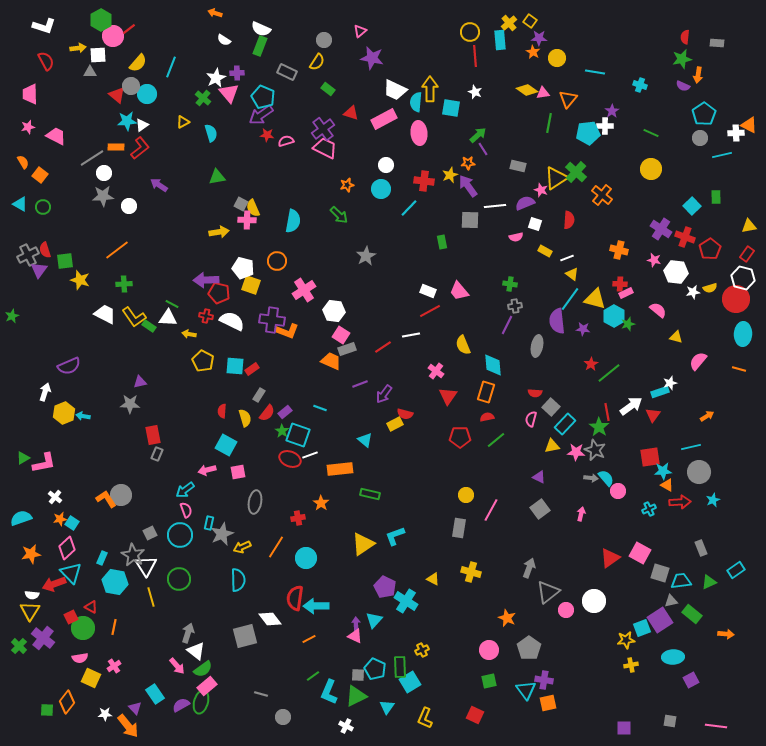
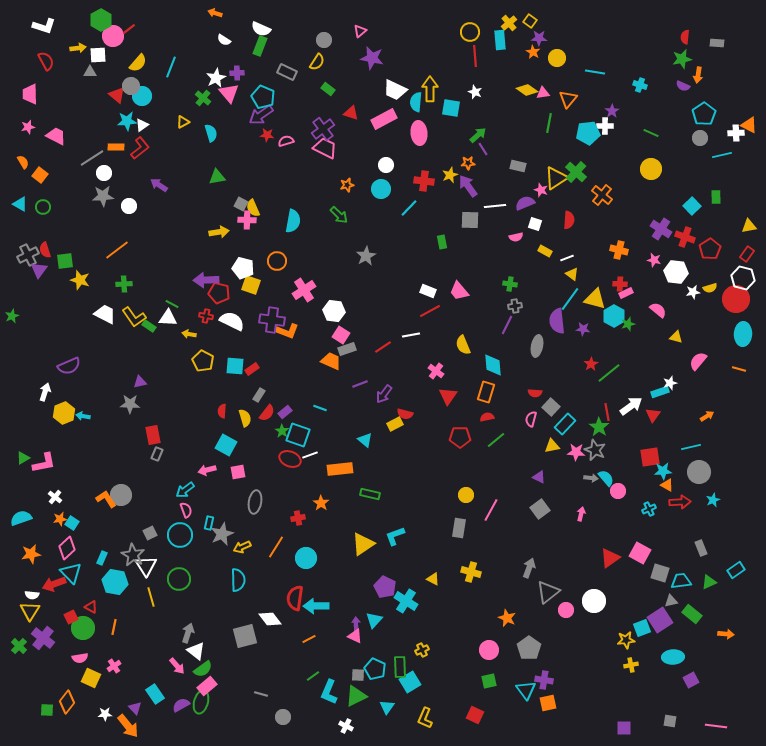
cyan circle at (147, 94): moved 5 px left, 2 px down
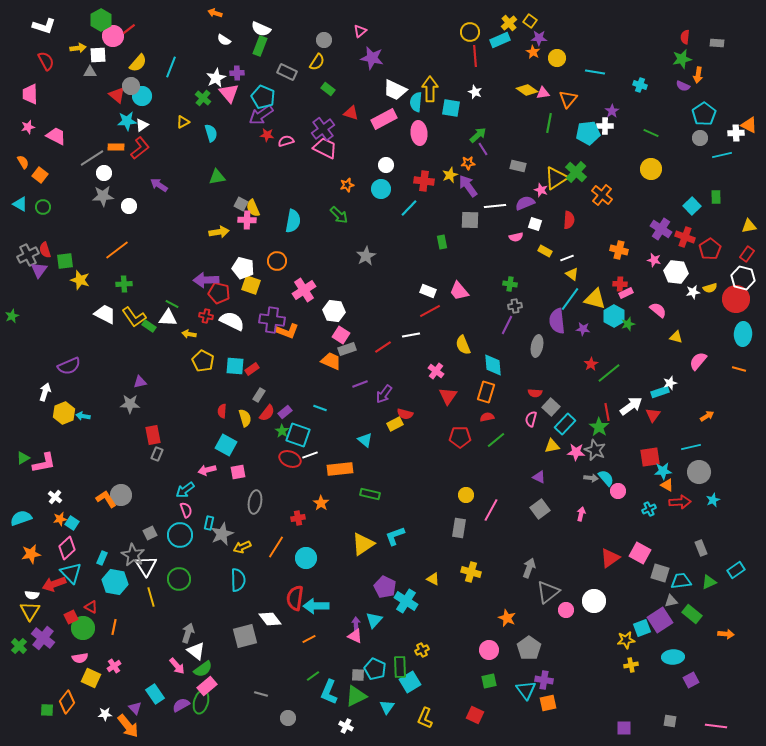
cyan rectangle at (500, 40): rotated 72 degrees clockwise
gray circle at (283, 717): moved 5 px right, 1 px down
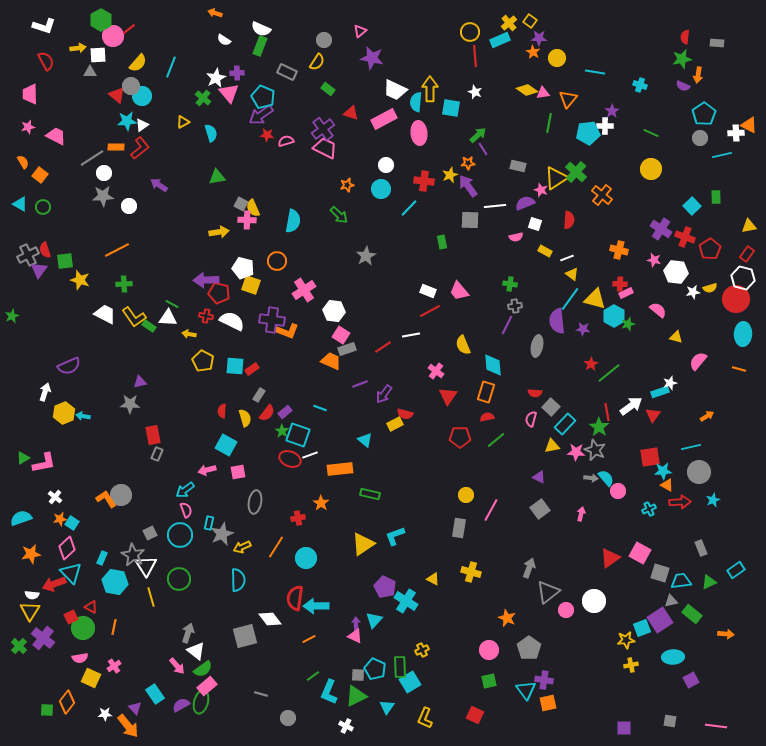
orange line at (117, 250): rotated 10 degrees clockwise
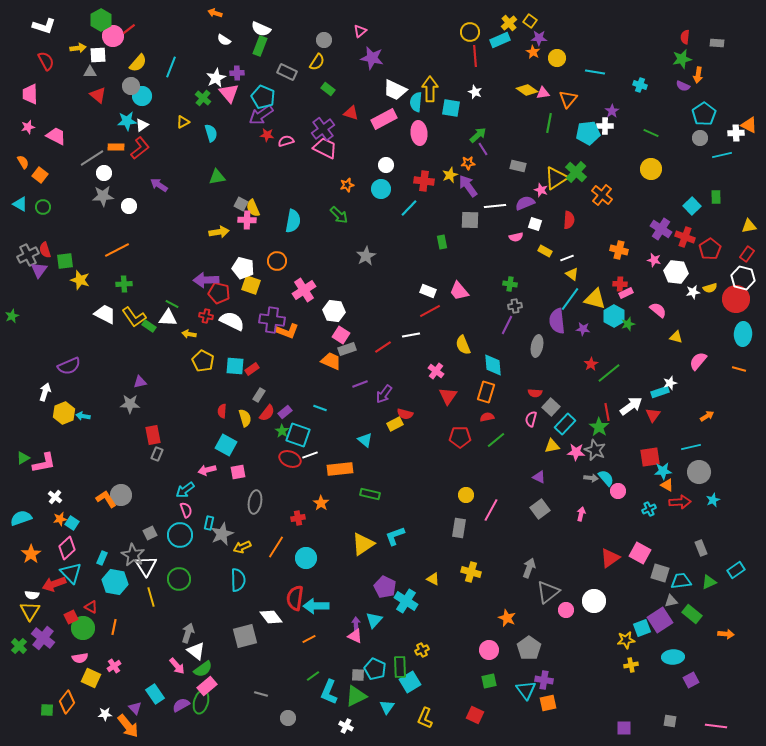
red triangle at (117, 95): moved 19 px left
orange star at (31, 554): rotated 24 degrees counterclockwise
white diamond at (270, 619): moved 1 px right, 2 px up
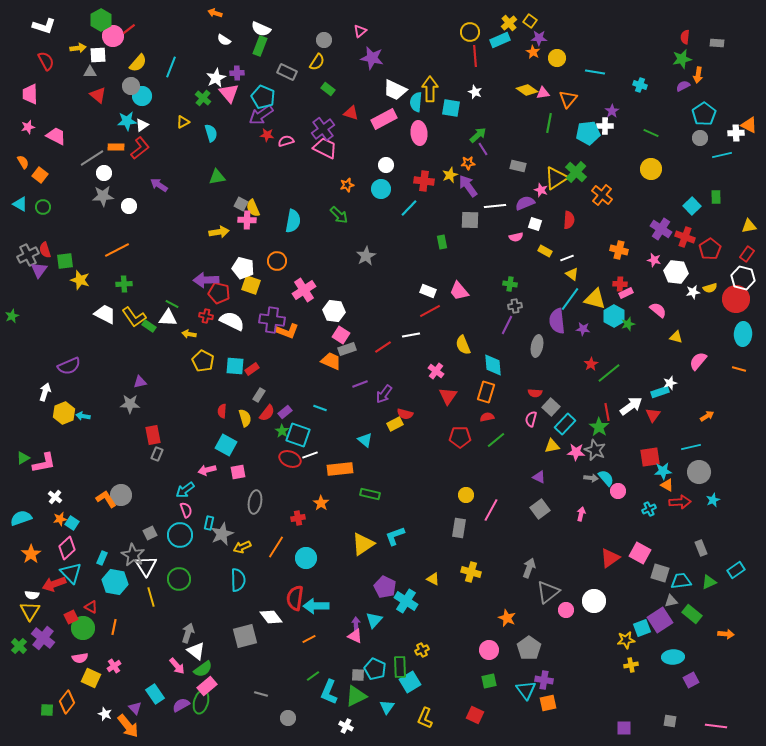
purple semicircle at (683, 86): rotated 128 degrees clockwise
white star at (105, 714): rotated 24 degrees clockwise
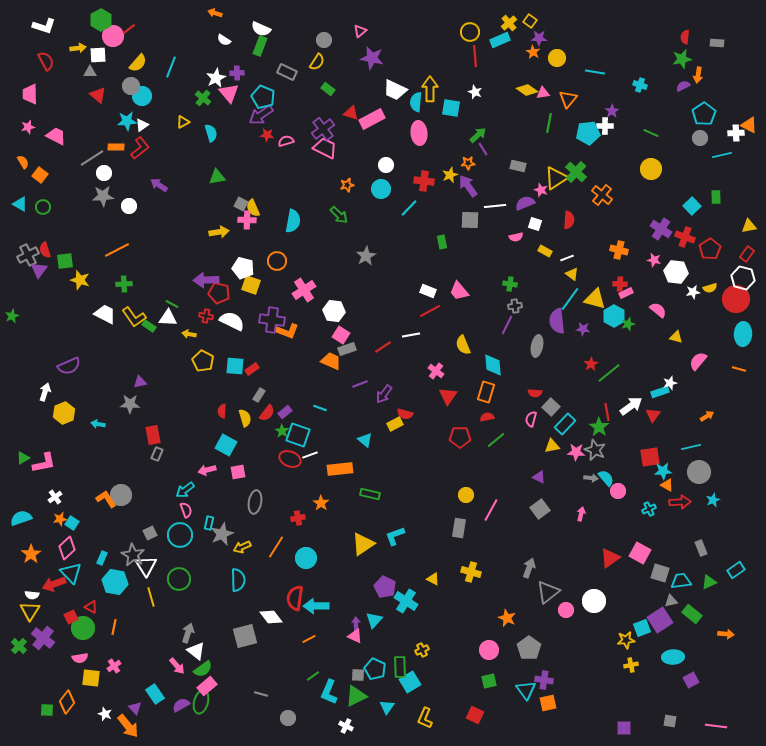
pink rectangle at (384, 119): moved 12 px left
cyan arrow at (83, 416): moved 15 px right, 8 px down
white cross at (55, 497): rotated 16 degrees clockwise
yellow square at (91, 678): rotated 18 degrees counterclockwise
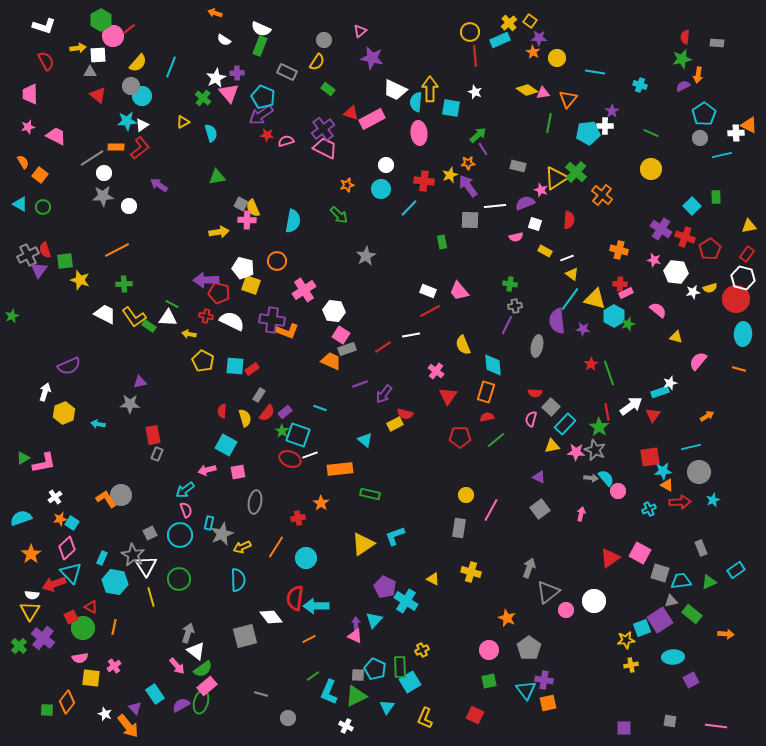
green line at (609, 373): rotated 70 degrees counterclockwise
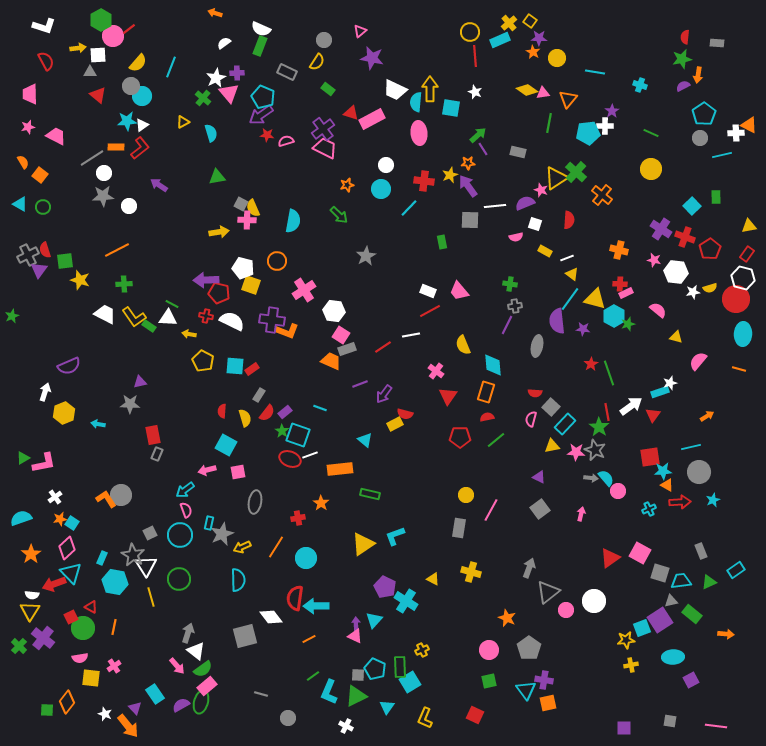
white semicircle at (224, 40): moved 3 px down; rotated 112 degrees clockwise
gray rectangle at (518, 166): moved 14 px up
gray rectangle at (701, 548): moved 3 px down
